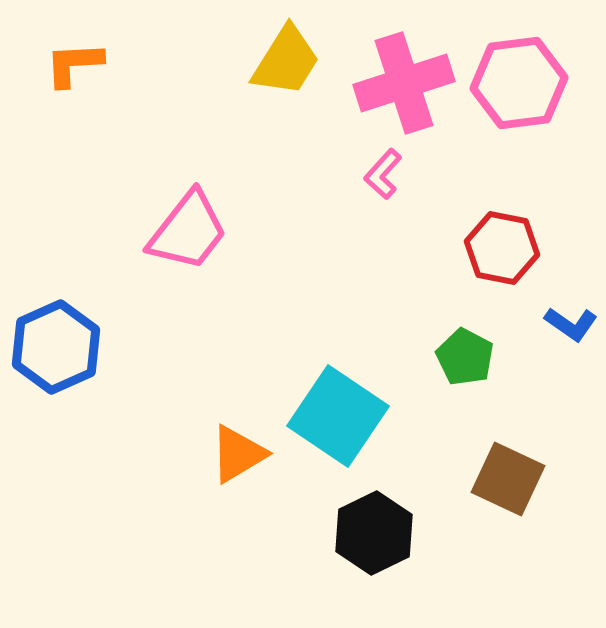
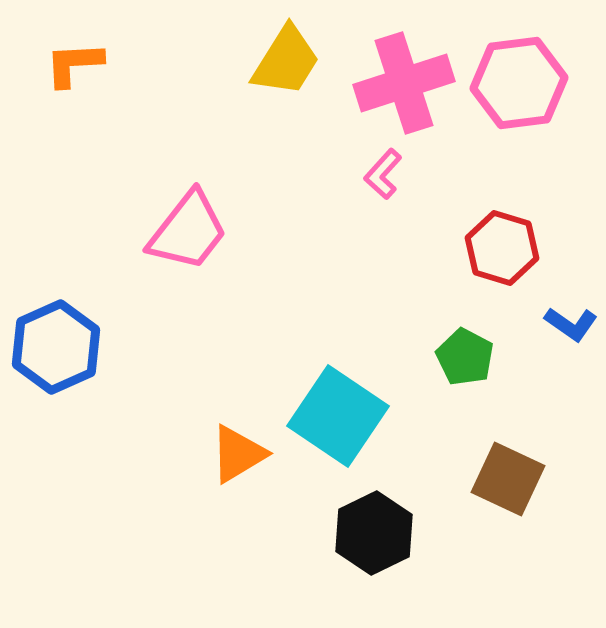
red hexagon: rotated 6 degrees clockwise
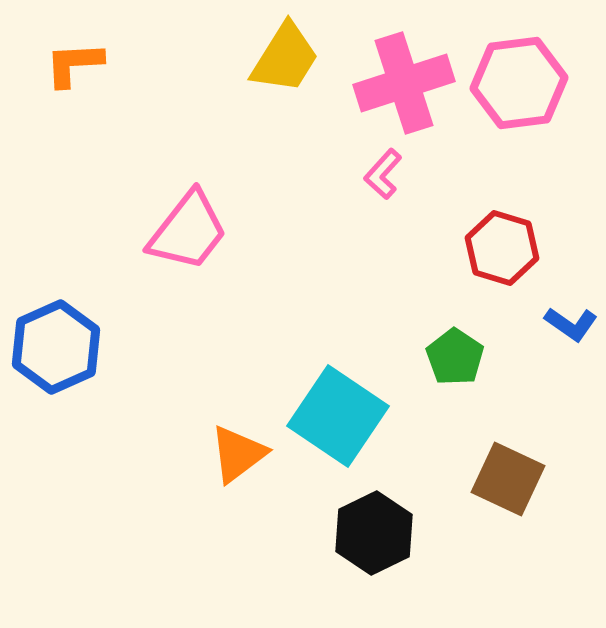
yellow trapezoid: moved 1 px left, 3 px up
green pentagon: moved 10 px left; rotated 6 degrees clockwise
orange triangle: rotated 6 degrees counterclockwise
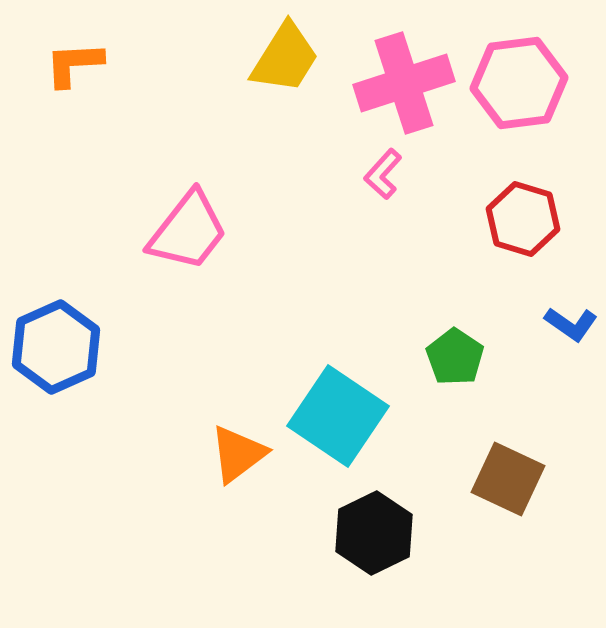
red hexagon: moved 21 px right, 29 px up
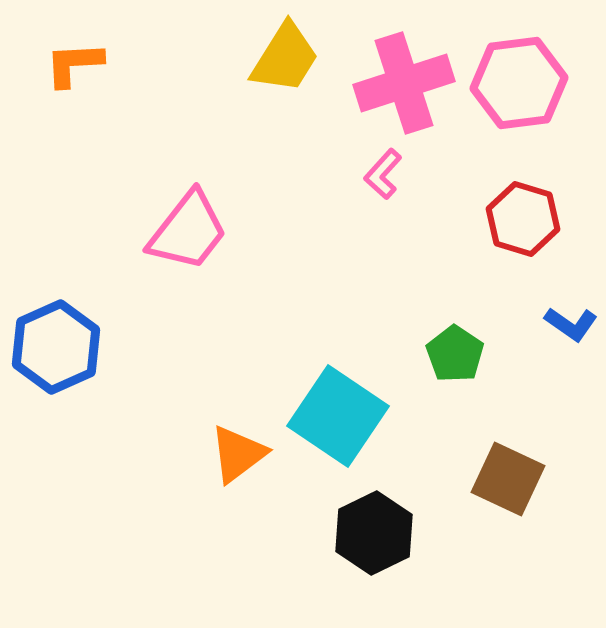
green pentagon: moved 3 px up
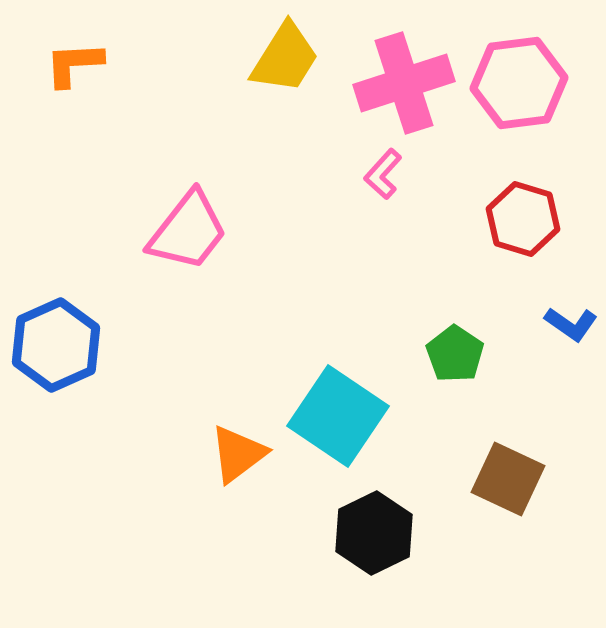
blue hexagon: moved 2 px up
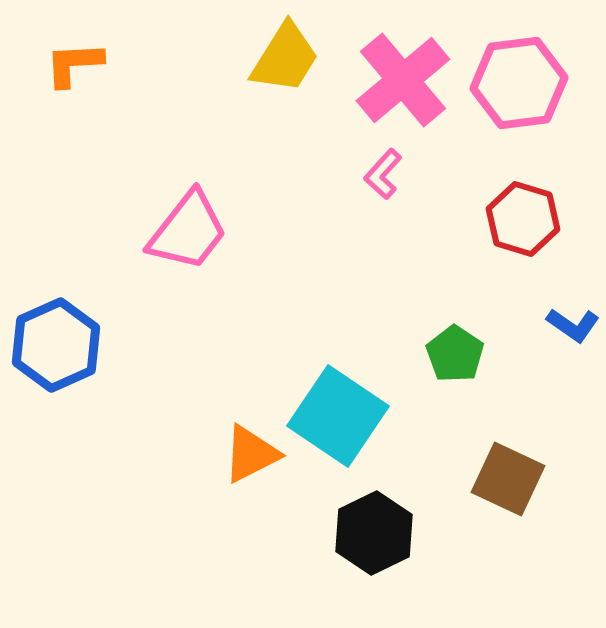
pink cross: moved 1 px left, 3 px up; rotated 22 degrees counterclockwise
blue L-shape: moved 2 px right, 1 px down
orange triangle: moved 13 px right; rotated 10 degrees clockwise
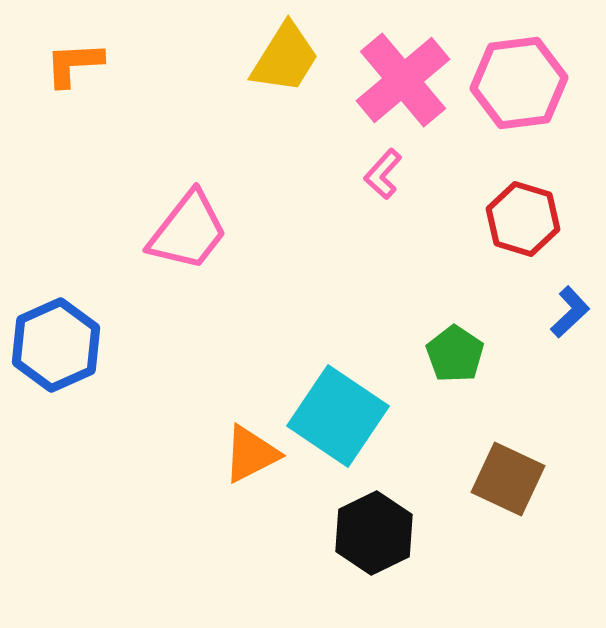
blue L-shape: moved 3 px left, 13 px up; rotated 78 degrees counterclockwise
